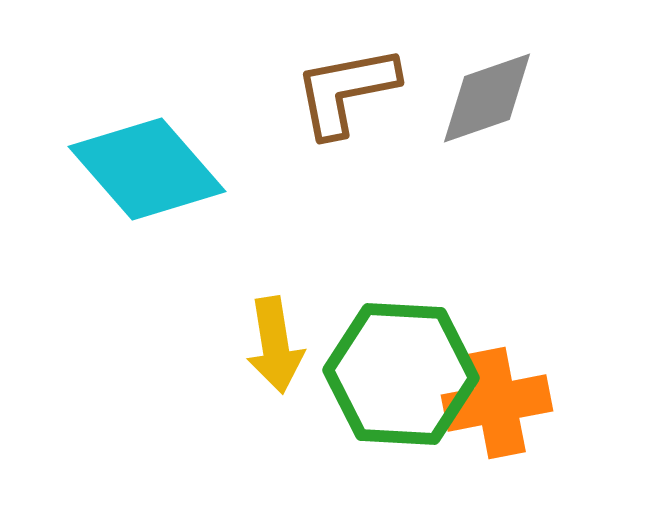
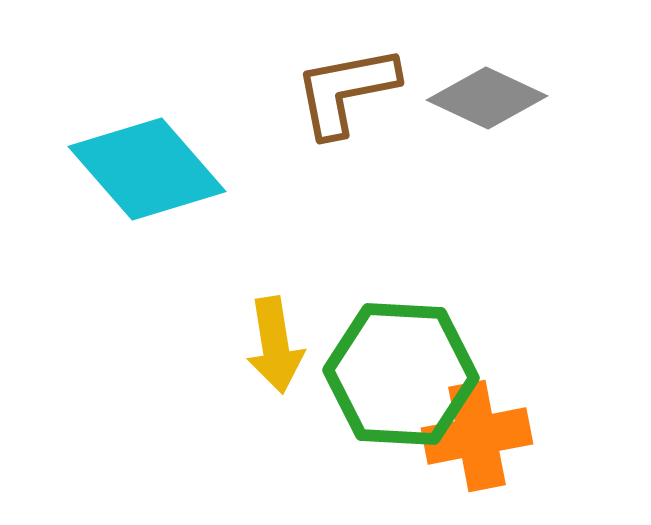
gray diamond: rotated 44 degrees clockwise
orange cross: moved 20 px left, 33 px down
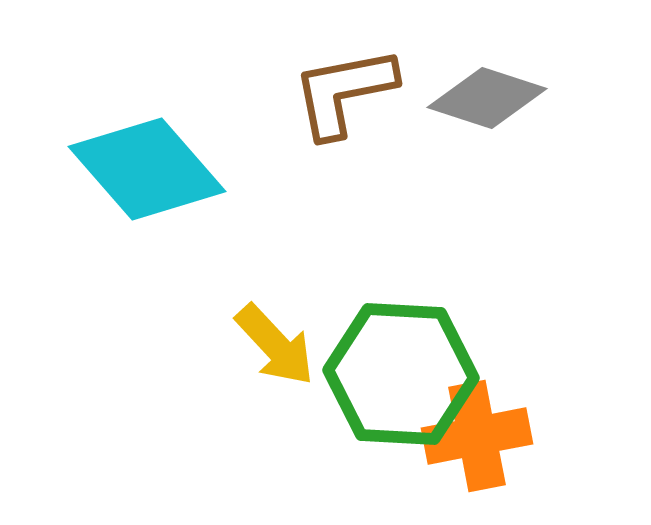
brown L-shape: moved 2 px left, 1 px down
gray diamond: rotated 7 degrees counterclockwise
yellow arrow: rotated 34 degrees counterclockwise
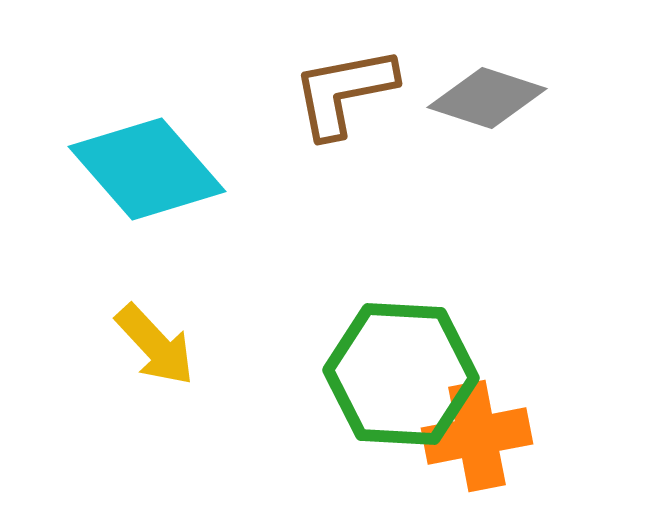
yellow arrow: moved 120 px left
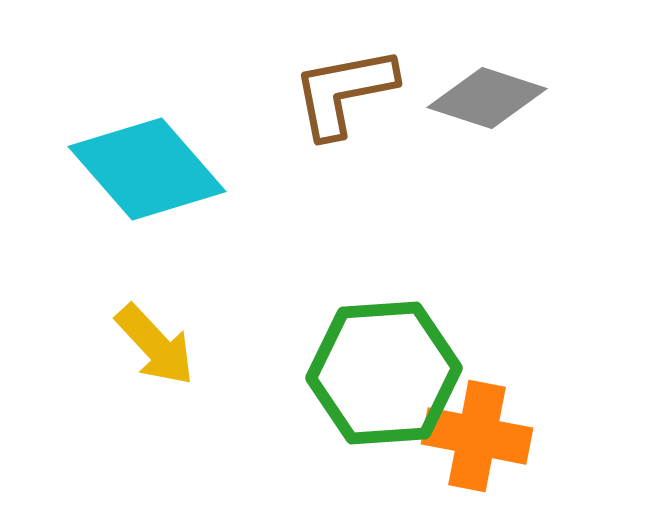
green hexagon: moved 17 px left, 1 px up; rotated 7 degrees counterclockwise
orange cross: rotated 22 degrees clockwise
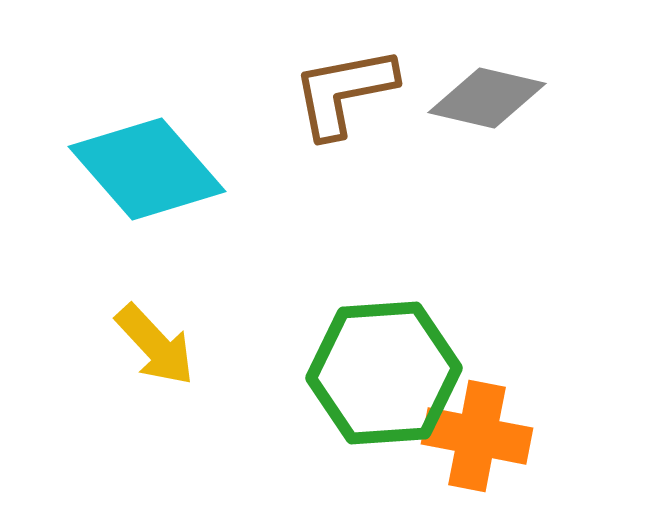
gray diamond: rotated 5 degrees counterclockwise
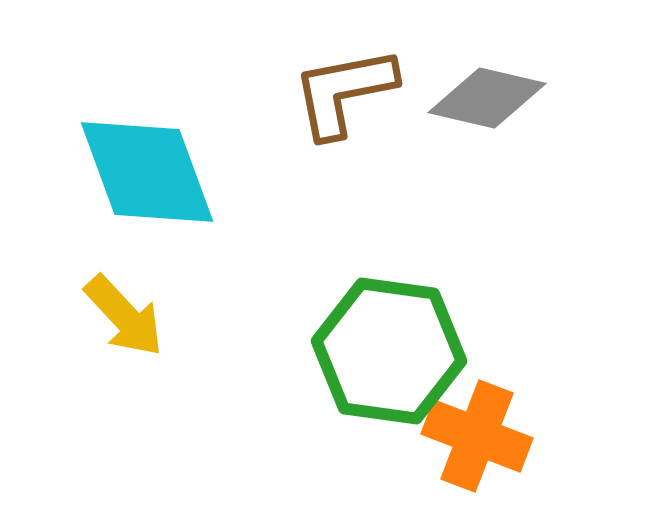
cyan diamond: moved 3 px down; rotated 21 degrees clockwise
yellow arrow: moved 31 px left, 29 px up
green hexagon: moved 5 px right, 22 px up; rotated 12 degrees clockwise
orange cross: rotated 10 degrees clockwise
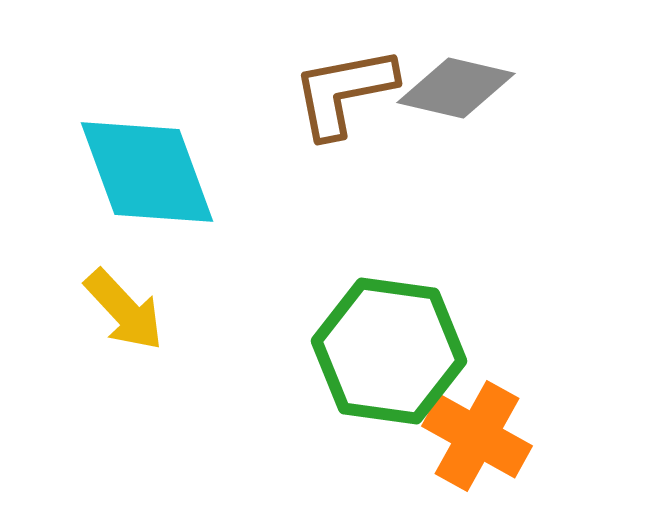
gray diamond: moved 31 px left, 10 px up
yellow arrow: moved 6 px up
orange cross: rotated 8 degrees clockwise
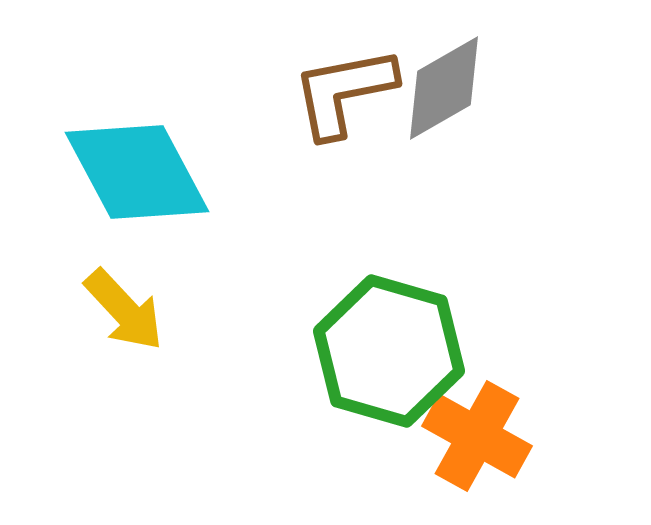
gray diamond: moved 12 px left; rotated 43 degrees counterclockwise
cyan diamond: moved 10 px left; rotated 8 degrees counterclockwise
green hexagon: rotated 8 degrees clockwise
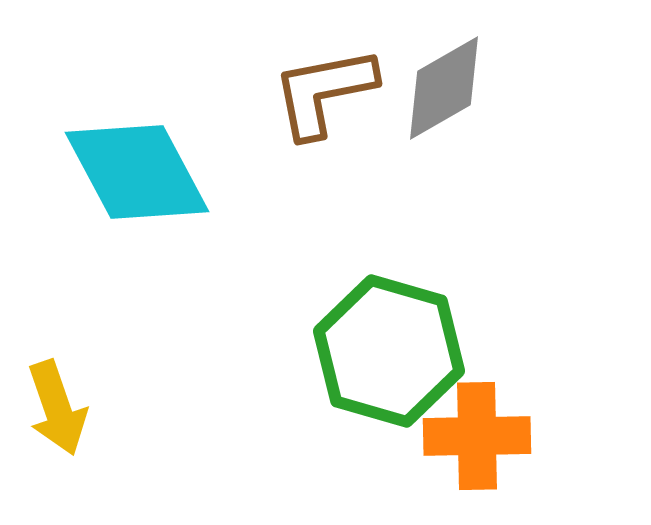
brown L-shape: moved 20 px left
yellow arrow: moved 67 px left, 98 px down; rotated 24 degrees clockwise
orange cross: rotated 30 degrees counterclockwise
